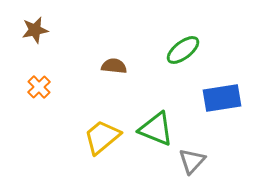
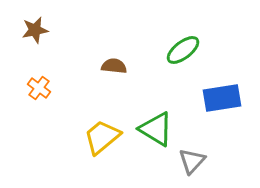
orange cross: moved 1 px down; rotated 10 degrees counterclockwise
green triangle: rotated 9 degrees clockwise
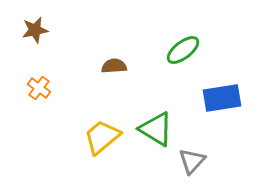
brown semicircle: rotated 10 degrees counterclockwise
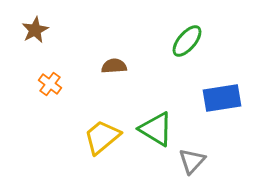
brown star: rotated 16 degrees counterclockwise
green ellipse: moved 4 px right, 9 px up; rotated 12 degrees counterclockwise
orange cross: moved 11 px right, 4 px up
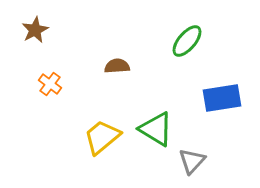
brown semicircle: moved 3 px right
